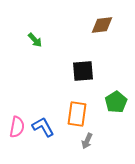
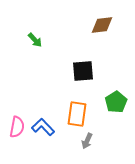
blue L-shape: rotated 15 degrees counterclockwise
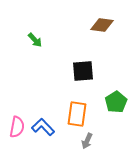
brown diamond: rotated 15 degrees clockwise
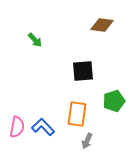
green pentagon: moved 2 px left, 1 px up; rotated 15 degrees clockwise
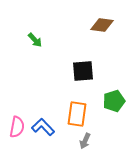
gray arrow: moved 2 px left
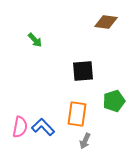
brown diamond: moved 4 px right, 3 px up
pink semicircle: moved 3 px right
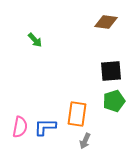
black square: moved 28 px right
blue L-shape: moved 2 px right; rotated 45 degrees counterclockwise
